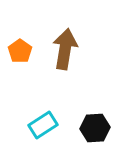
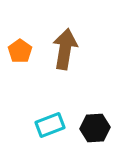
cyan rectangle: moved 7 px right; rotated 12 degrees clockwise
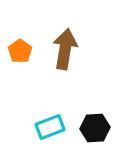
cyan rectangle: moved 2 px down
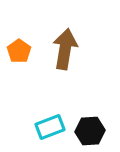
orange pentagon: moved 1 px left
black hexagon: moved 5 px left, 3 px down
